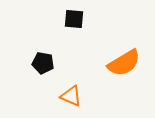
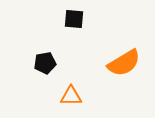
black pentagon: moved 2 px right; rotated 20 degrees counterclockwise
orange triangle: rotated 25 degrees counterclockwise
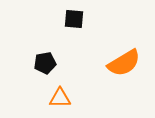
orange triangle: moved 11 px left, 2 px down
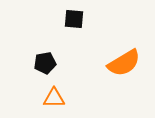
orange triangle: moved 6 px left
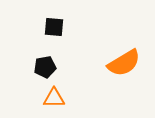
black square: moved 20 px left, 8 px down
black pentagon: moved 4 px down
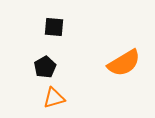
black pentagon: rotated 20 degrees counterclockwise
orange triangle: rotated 15 degrees counterclockwise
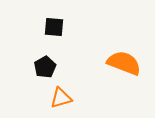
orange semicircle: rotated 128 degrees counterclockwise
orange triangle: moved 7 px right
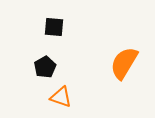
orange semicircle: rotated 80 degrees counterclockwise
orange triangle: moved 1 px up; rotated 35 degrees clockwise
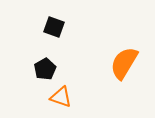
black square: rotated 15 degrees clockwise
black pentagon: moved 2 px down
